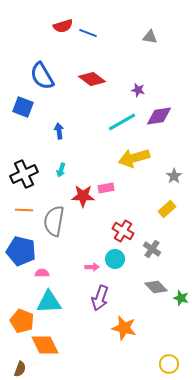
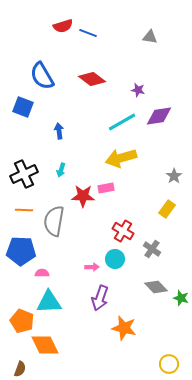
yellow arrow: moved 13 px left
yellow rectangle: rotated 12 degrees counterclockwise
blue pentagon: rotated 12 degrees counterclockwise
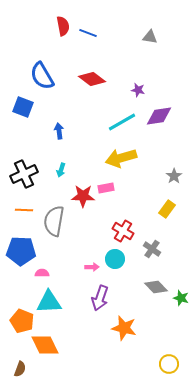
red semicircle: rotated 84 degrees counterclockwise
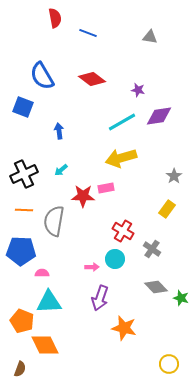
red semicircle: moved 8 px left, 8 px up
cyan arrow: rotated 32 degrees clockwise
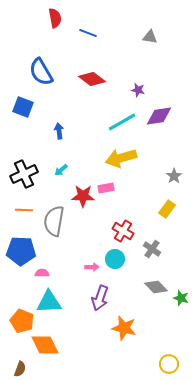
blue semicircle: moved 1 px left, 4 px up
